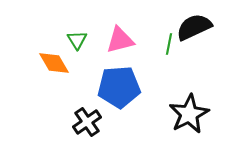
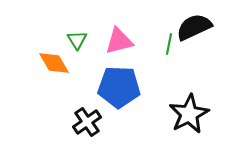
pink triangle: moved 1 px left, 1 px down
blue pentagon: rotated 6 degrees clockwise
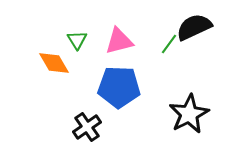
green line: rotated 25 degrees clockwise
black cross: moved 5 px down
